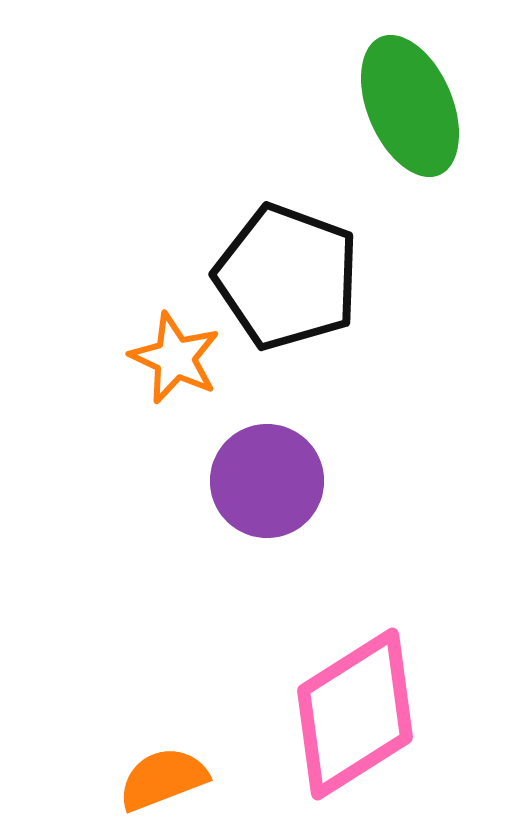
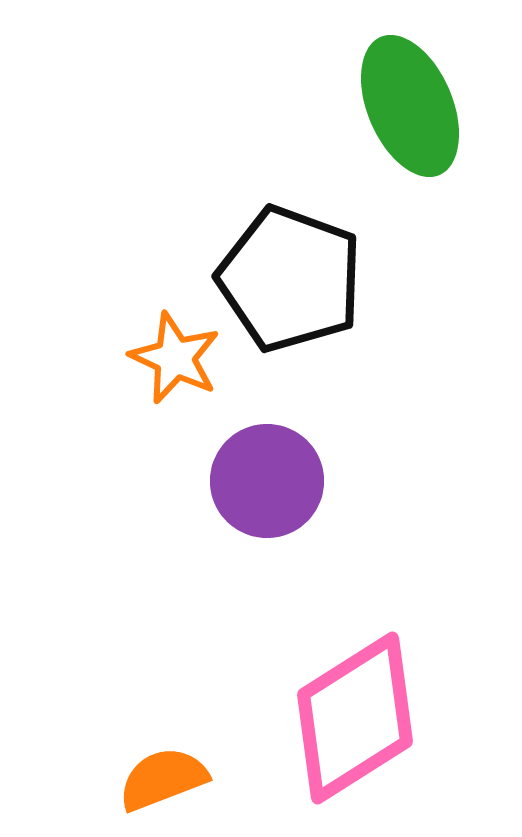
black pentagon: moved 3 px right, 2 px down
pink diamond: moved 4 px down
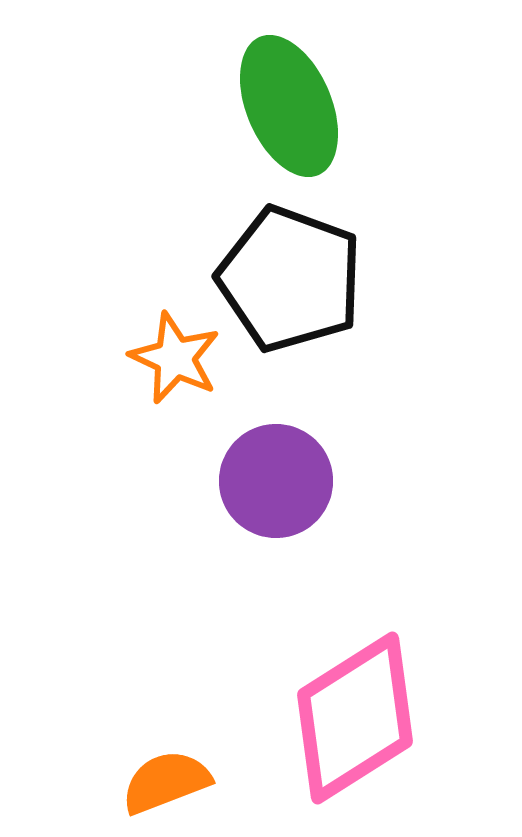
green ellipse: moved 121 px left
purple circle: moved 9 px right
orange semicircle: moved 3 px right, 3 px down
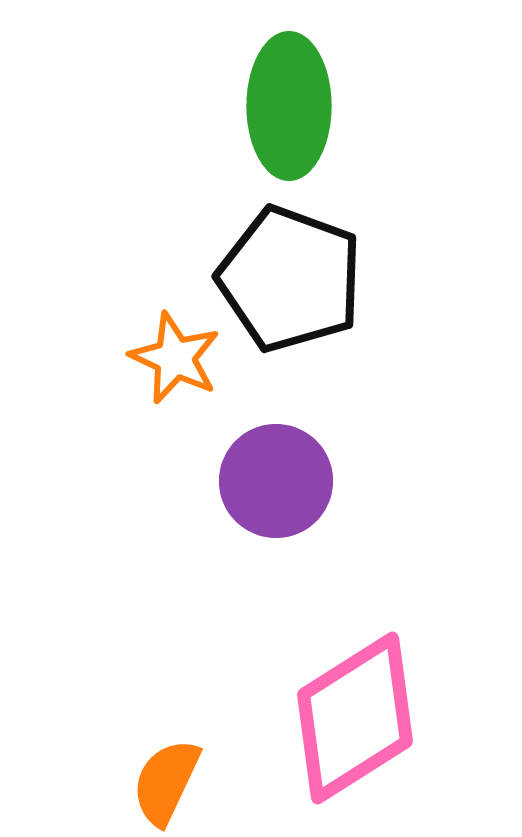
green ellipse: rotated 23 degrees clockwise
orange semicircle: rotated 44 degrees counterclockwise
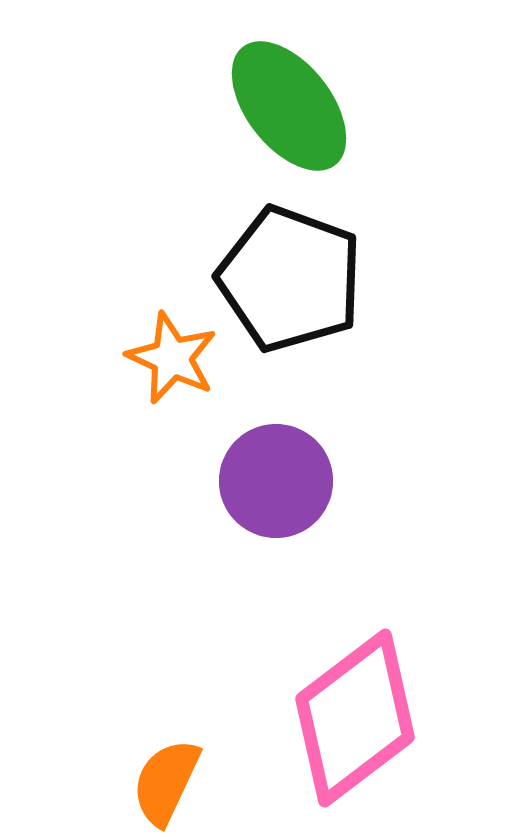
green ellipse: rotated 38 degrees counterclockwise
orange star: moved 3 px left
pink diamond: rotated 5 degrees counterclockwise
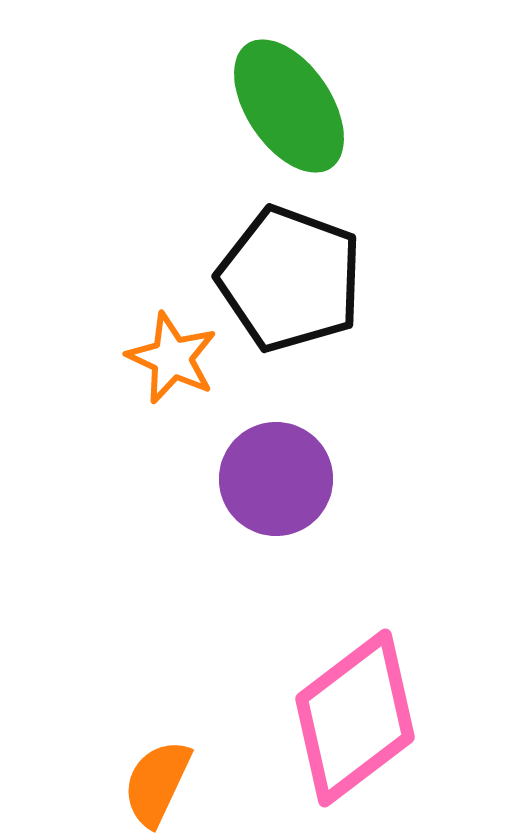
green ellipse: rotated 4 degrees clockwise
purple circle: moved 2 px up
orange semicircle: moved 9 px left, 1 px down
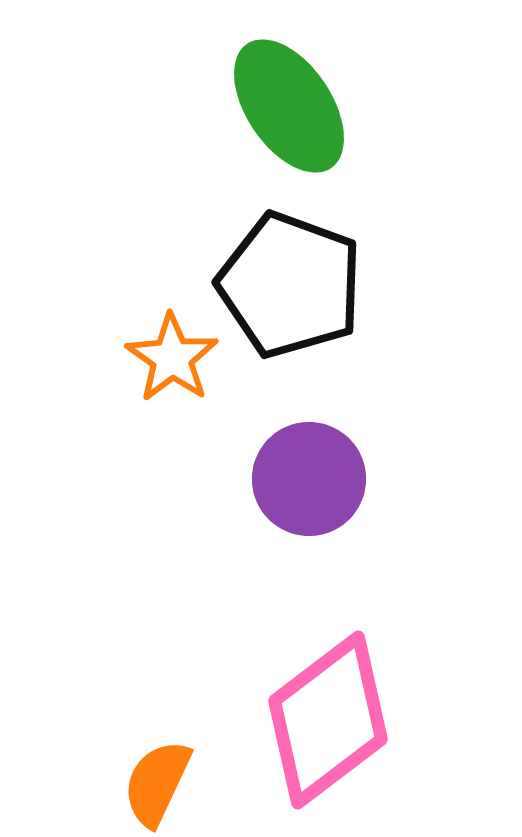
black pentagon: moved 6 px down
orange star: rotated 10 degrees clockwise
purple circle: moved 33 px right
pink diamond: moved 27 px left, 2 px down
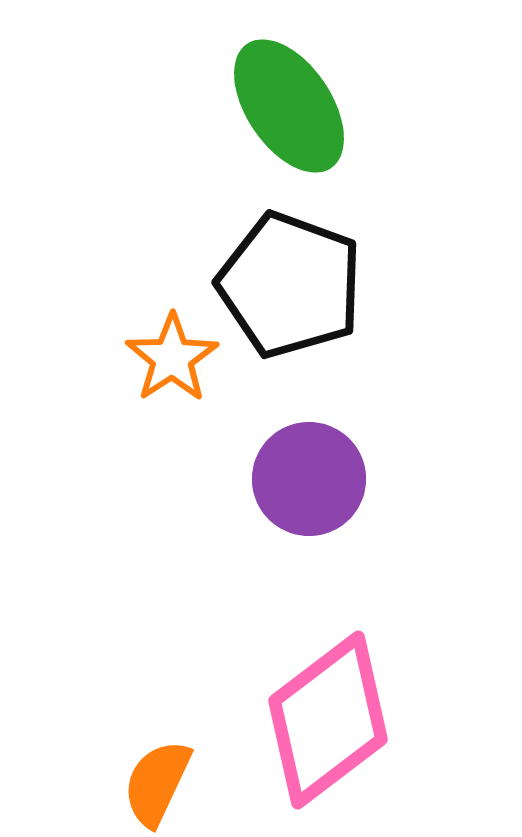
orange star: rotated 4 degrees clockwise
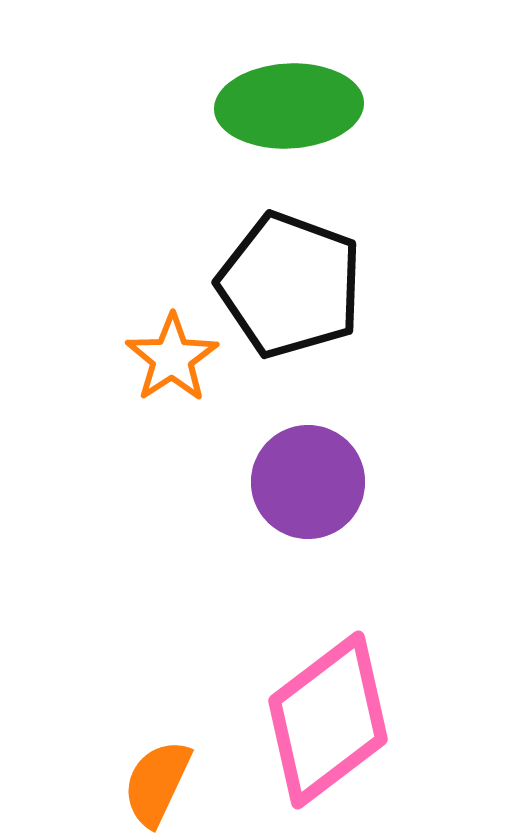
green ellipse: rotated 59 degrees counterclockwise
purple circle: moved 1 px left, 3 px down
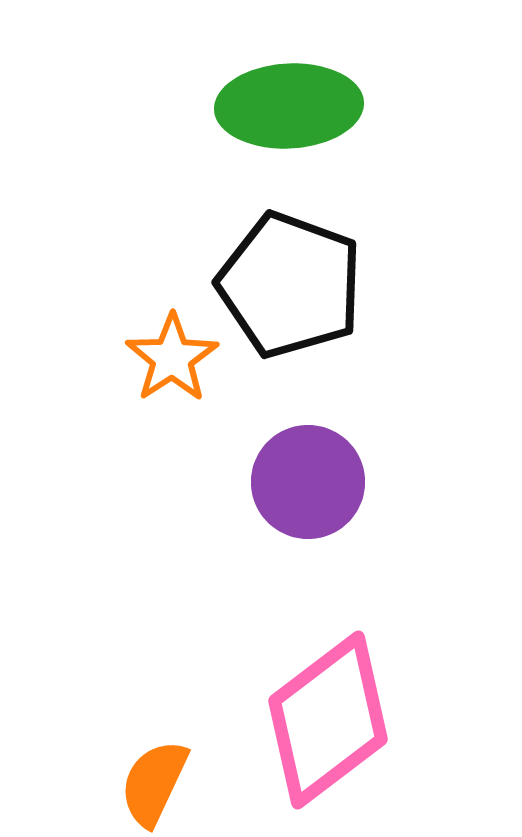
orange semicircle: moved 3 px left
